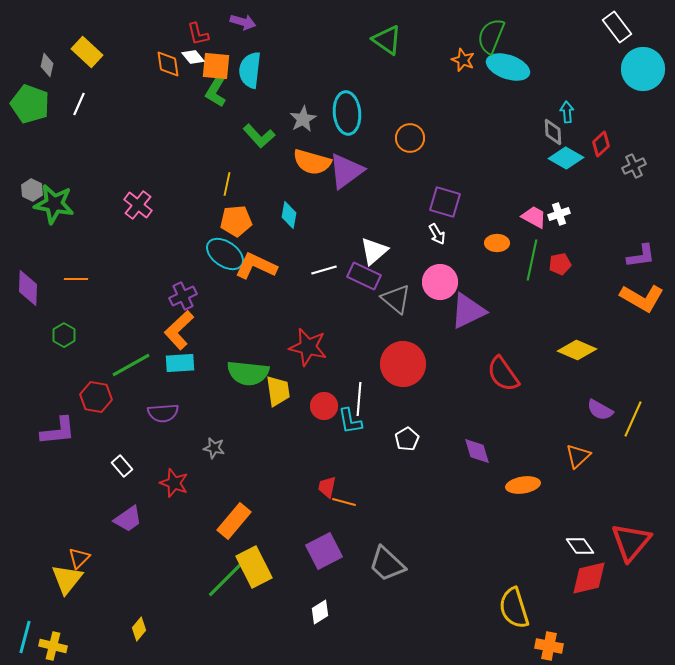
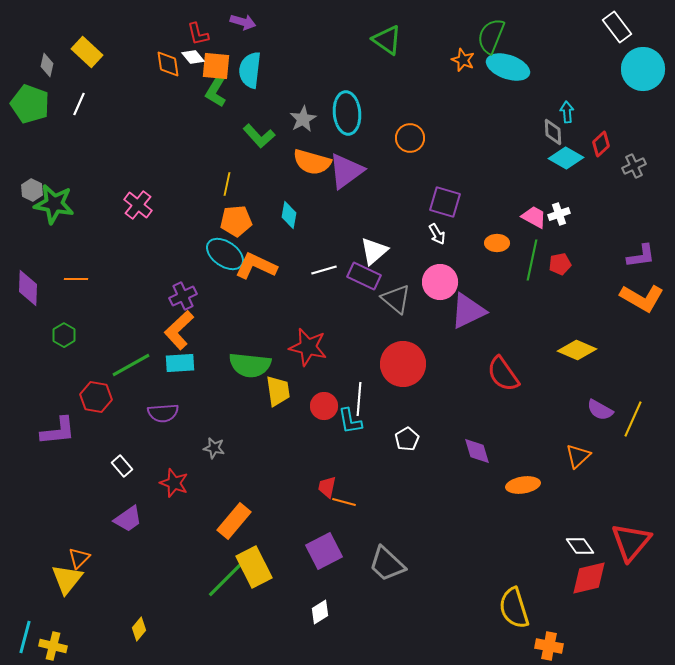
green semicircle at (248, 373): moved 2 px right, 8 px up
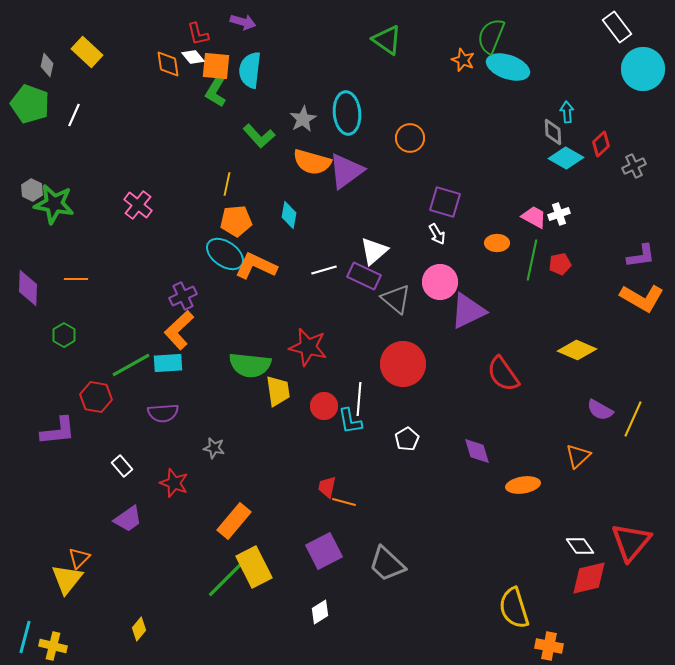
white line at (79, 104): moved 5 px left, 11 px down
cyan rectangle at (180, 363): moved 12 px left
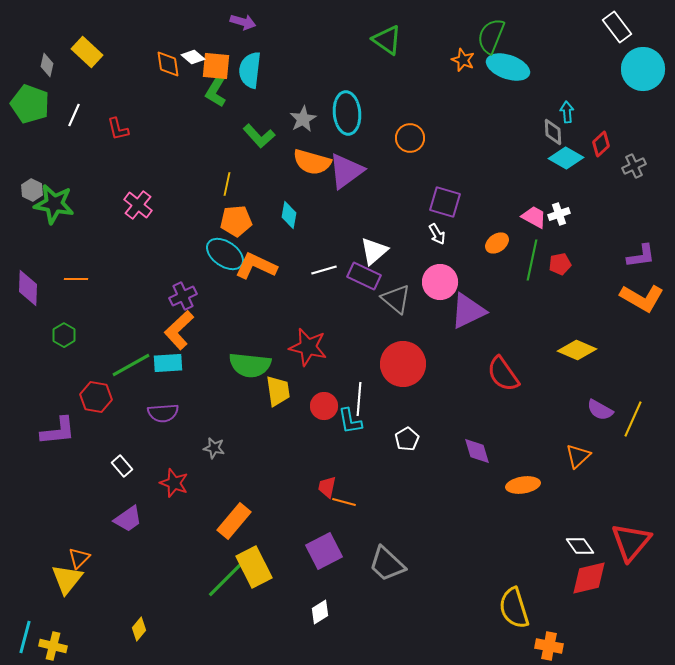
red L-shape at (198, 34): moved 80 px left, 95 px down
white diamond at (193, 57): rotated 10 degrees counterclockwise
orange ellipse at (497, 243): rotated 35 degrees counterclockwise
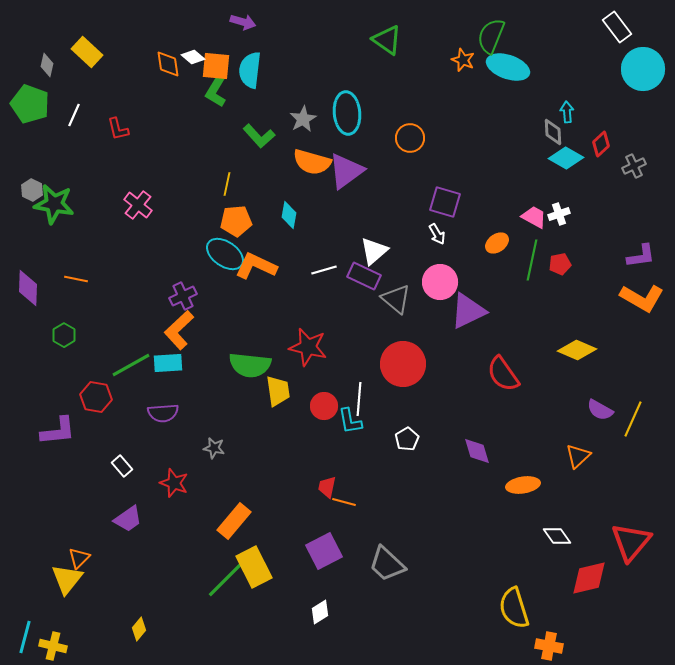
orange line at (76, 279): rotated 10 degrees clockwise
white diamond at (580, 546): moved 23 px left, 10 px up
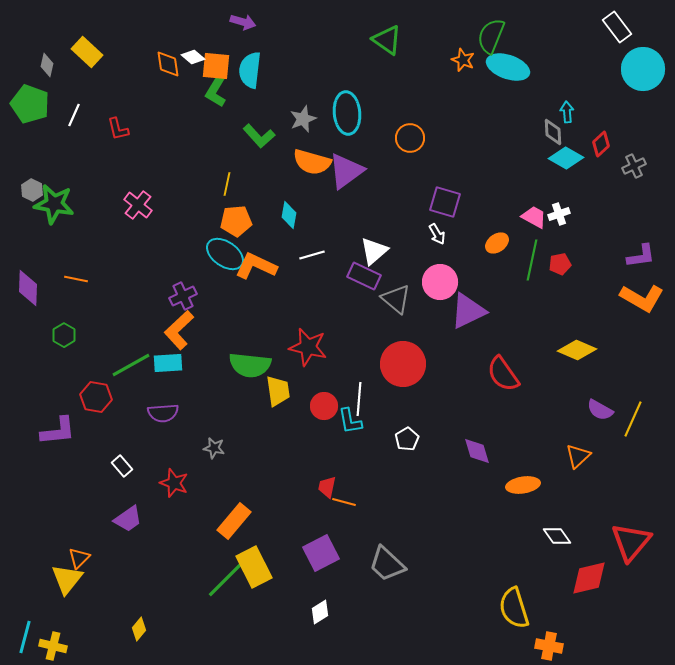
gray star at (303, 119): rotated 8 degrees clockwise
white line at (324, 270): moved 12 px left, 15 px up
purple square at (324, 551): moved 3 px left, 2 px down
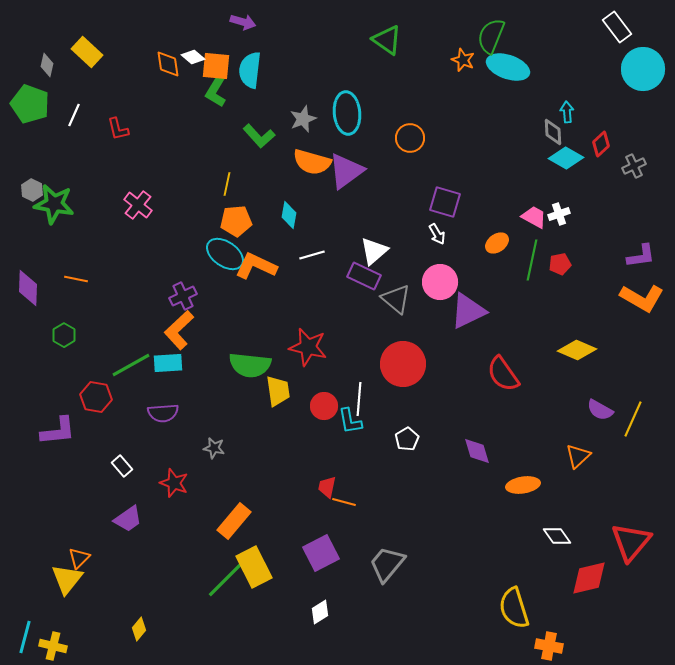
gray trapezoid at (387, 564): rotated 87 degrees clockwise
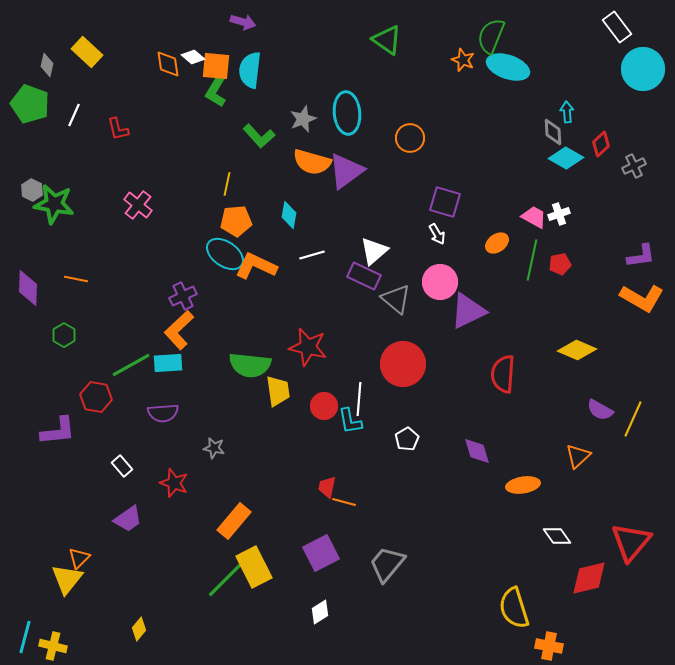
red semicircle at (503, 374): rotated 39 degrees clockwise
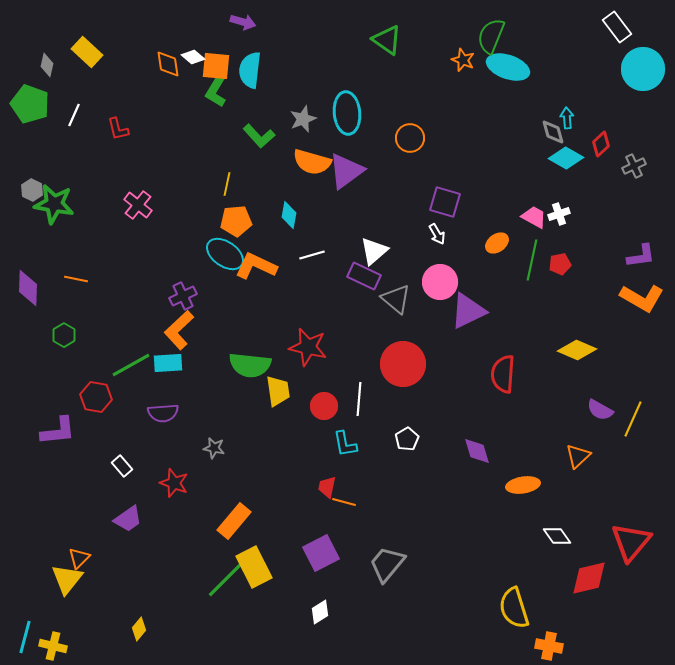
cyan arrow at (567, 112): moved 6 px down
gray diamond at (553, 132): rotated 12 degrees counterclockwise
cyan L-shape at (350, 421): moved 5 px left, 23 px down
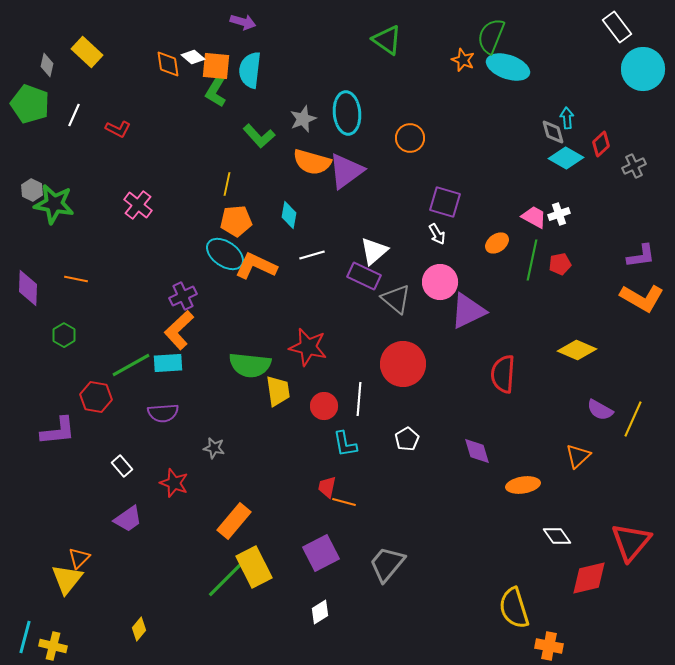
red L-shape at (118, 129): rotated 50 degrees counterclockwise
